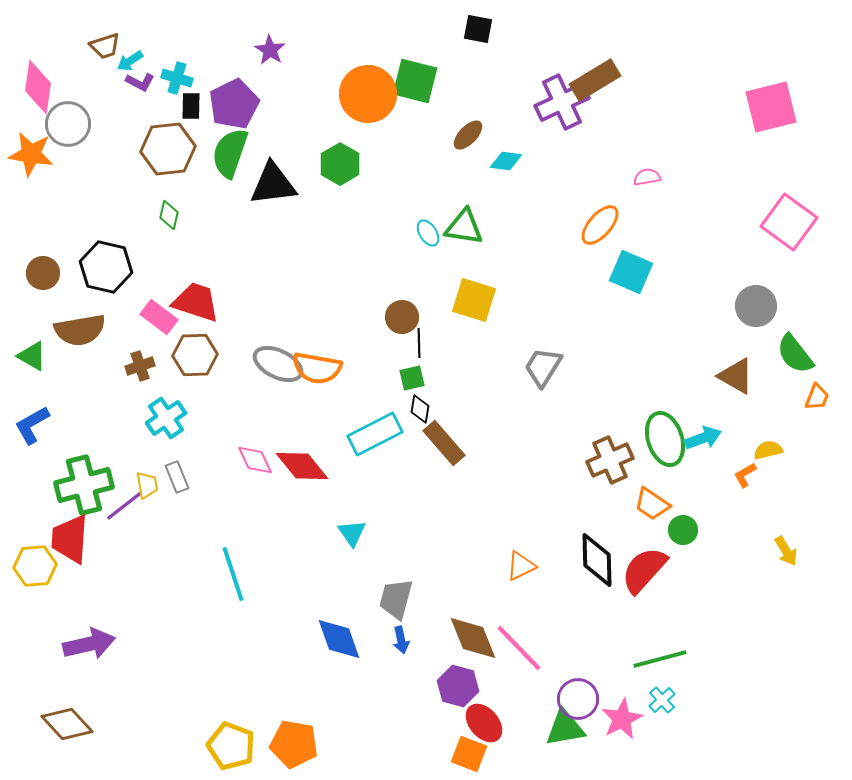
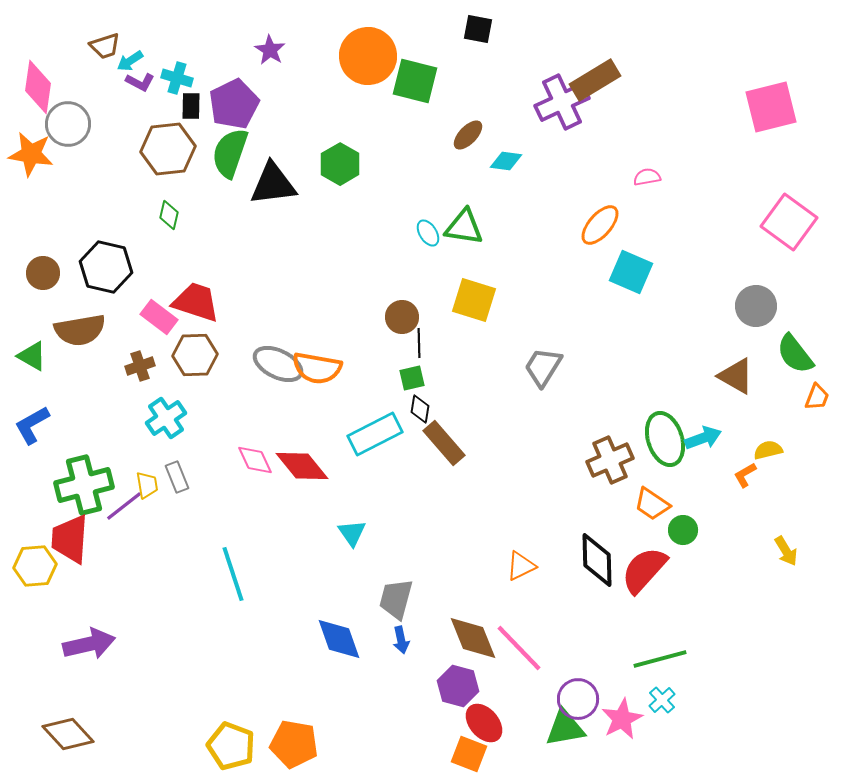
orange circle at (368, 94): moved 38 px up
brown diamond at (67, 724): moved 1 px right, 10 px down
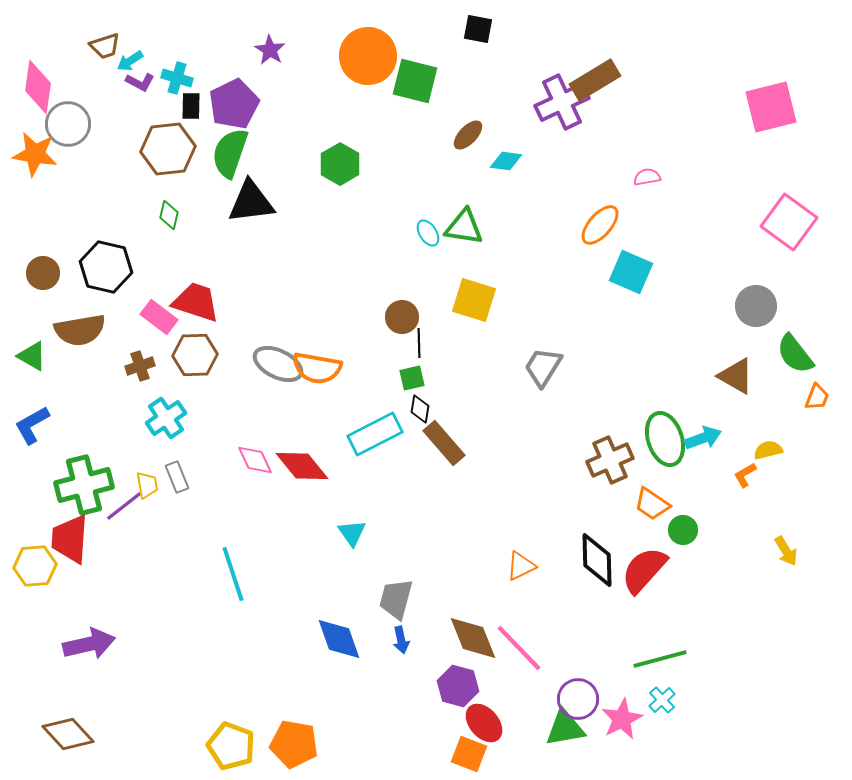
orange star at (31, 154): moved 4 px right
black triangle at (273, 184): moved 22 px left, 18 px down
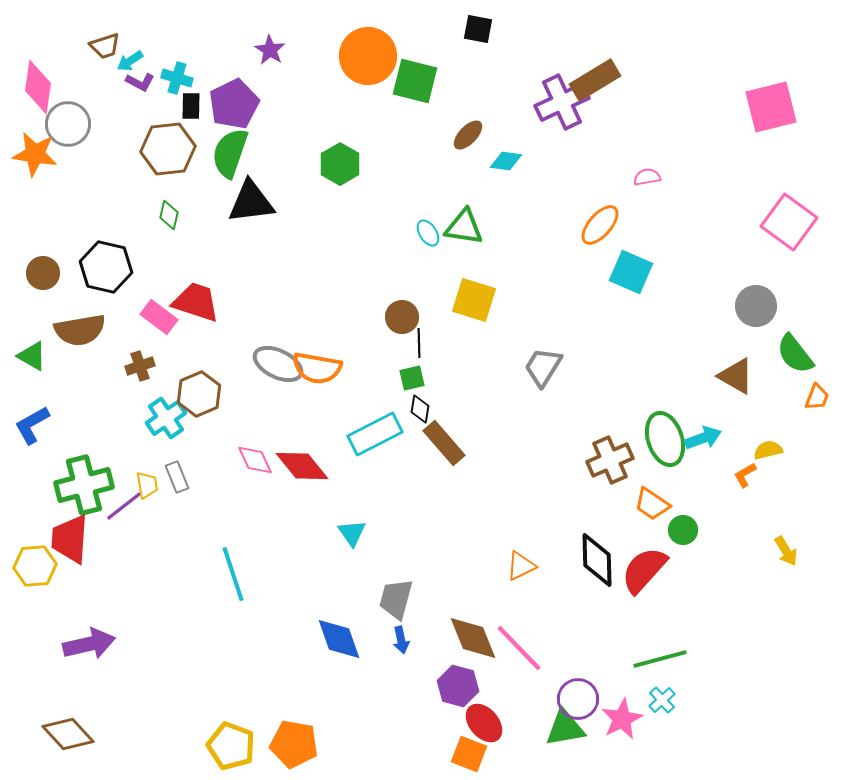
brown hexagon at (195, 355): moved 4 px right, 39 px down; rotated 21 degrees counterclockwise
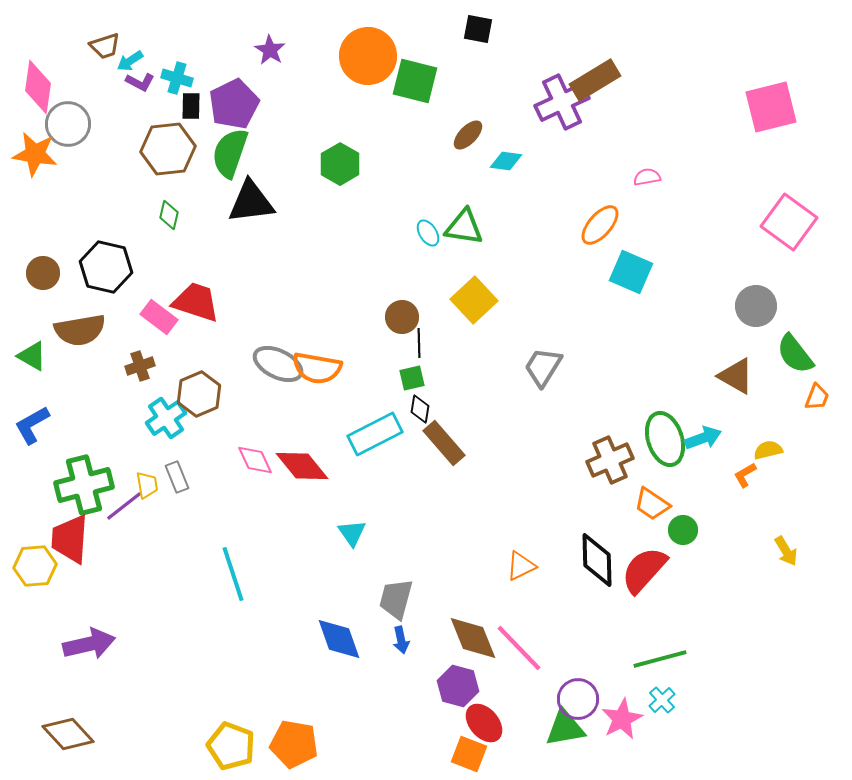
yellow square at (474, 300): rotated 30 degrees clockwise
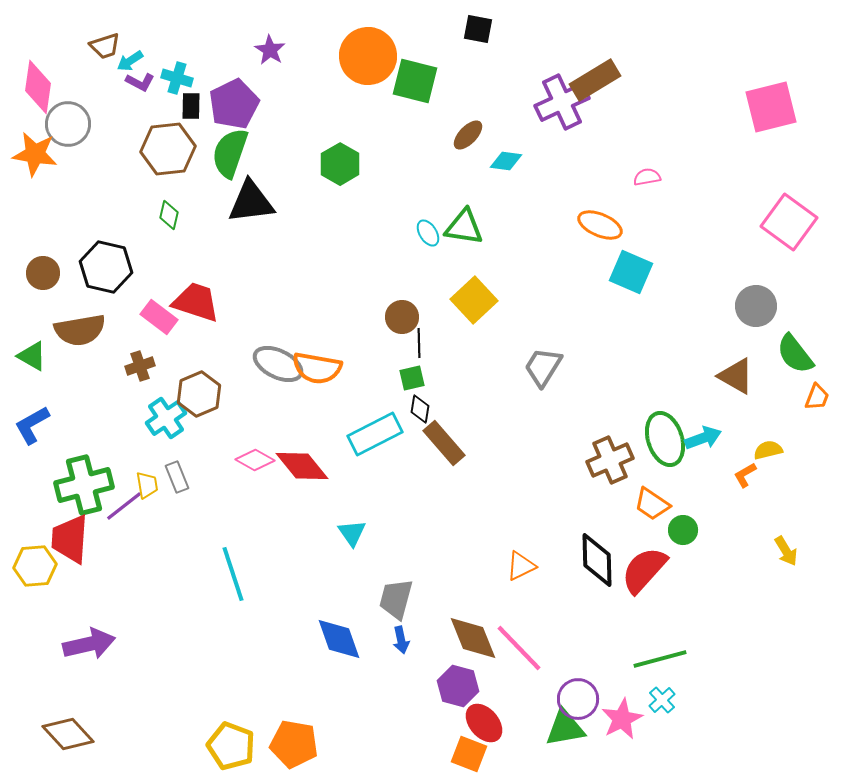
orange ellipse at (600, 225): rotated 72 degrees clockwise
pink diamond at (255, 460): rotated 36 degrees counterclockwise
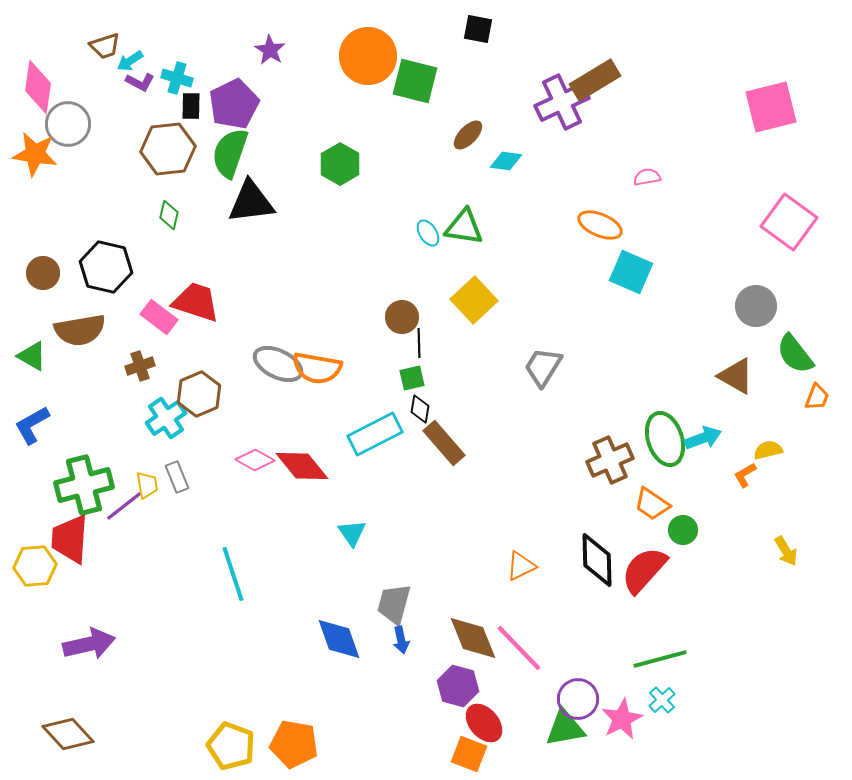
gray trapezoid at (396, 599): moved 2 px left, 5 px down
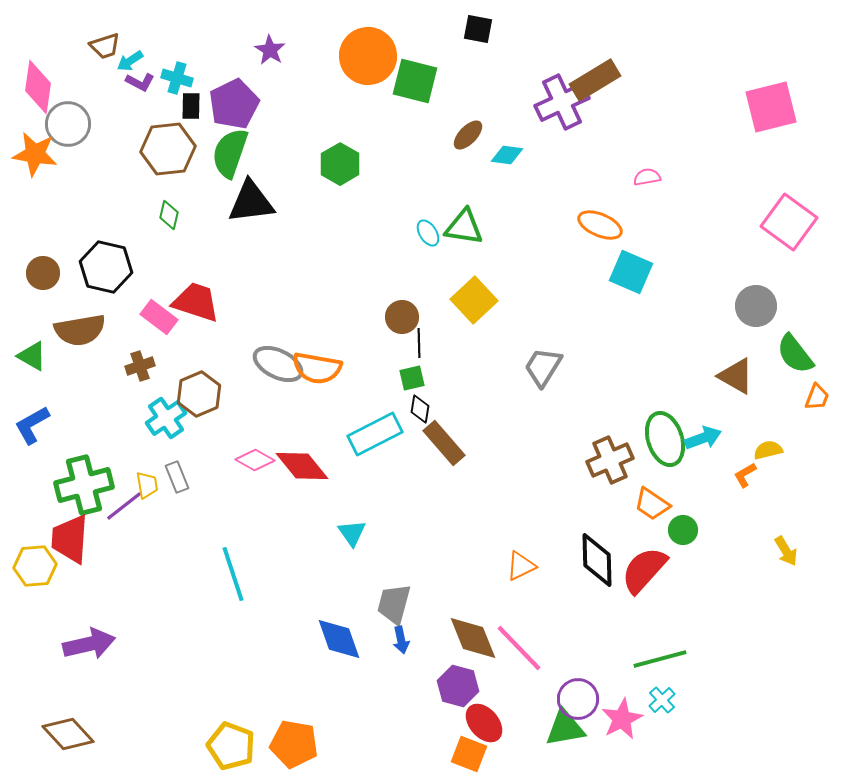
cyan diamond at (506, 161): moved 1 px right, 6 px up
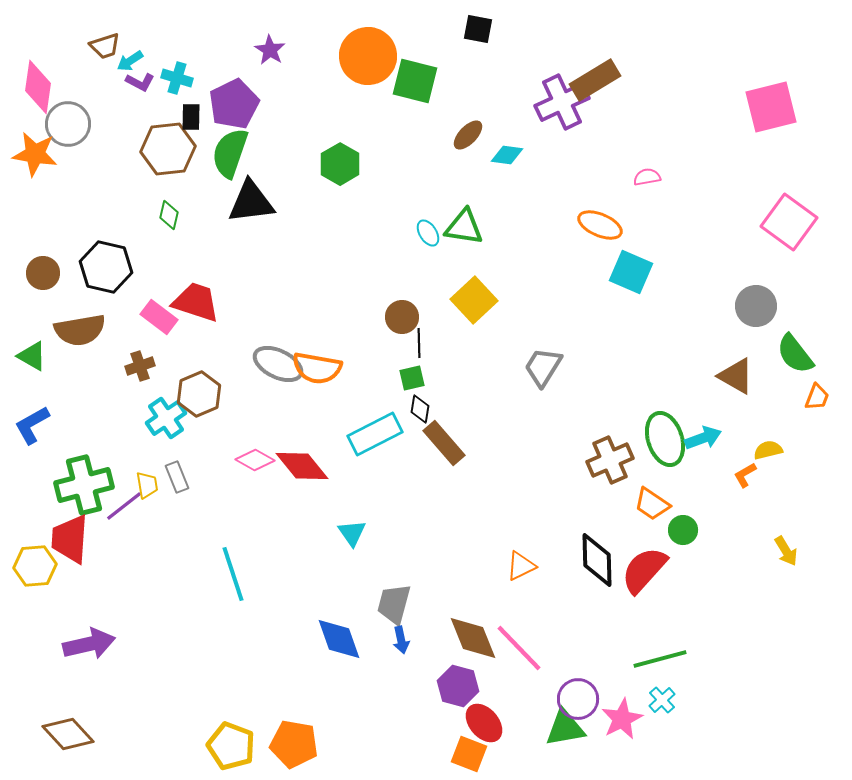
black rectangle at (191, 106): moved 11 px down
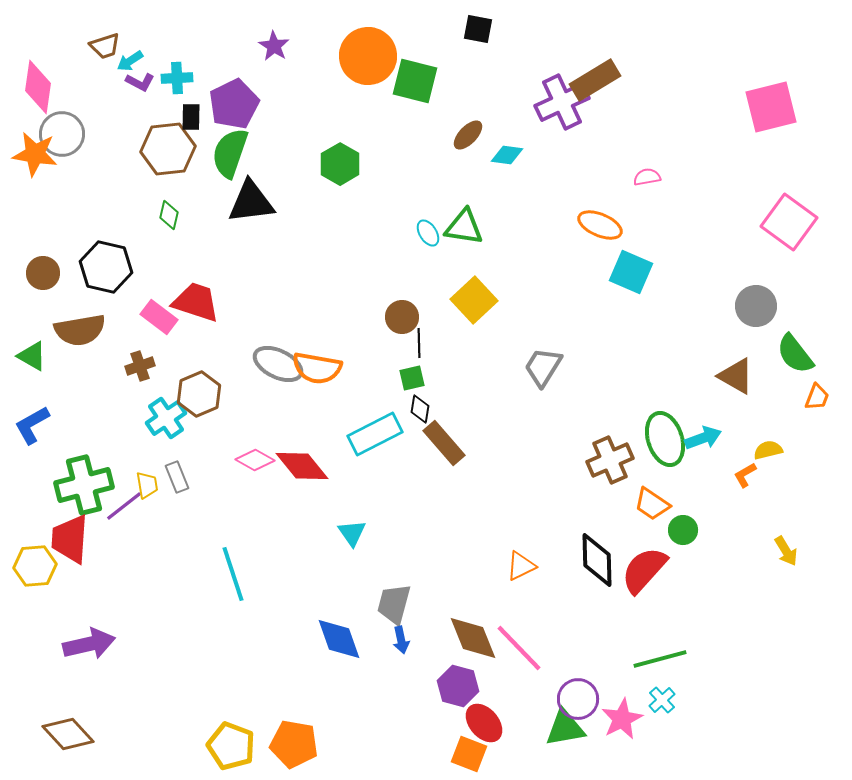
purple star at (270, 50): moved 4 px right, 4 px up
cyan cross at (177, 78): rotated 20 degrees counterclockwise
gray circle at (68, 124): moved 6 px left, 10 px down
